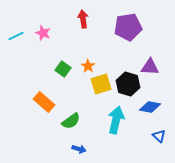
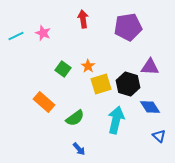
blue diamond: rotated 45 degrees clockwise
green semicircle: moved 4 px right, 3 px up
blue arrow: rotated 32 degrees clockwise
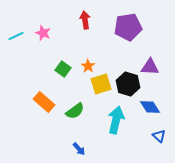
red arrow: moved 2 px right, 1 px down
green semicircle: moved 7 px up
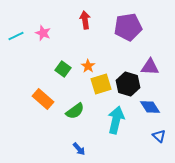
orange rectangle: moved 1 px left, 3 px up
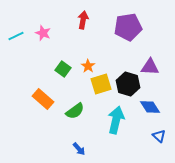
red arrow: moved 2 px left; rotated 18 degrees clockwise
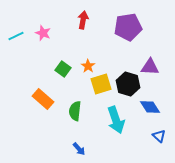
green semicircle: rotated 132 degrees clockwise
cyan arrow: rotated 148 degrees clockwise
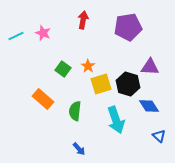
blue diamond: moved 1 px left, 1 px up
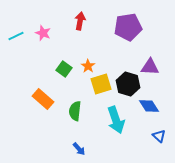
red arrow: moved 3 px left, 1 px down
green square: moved 1 px right
